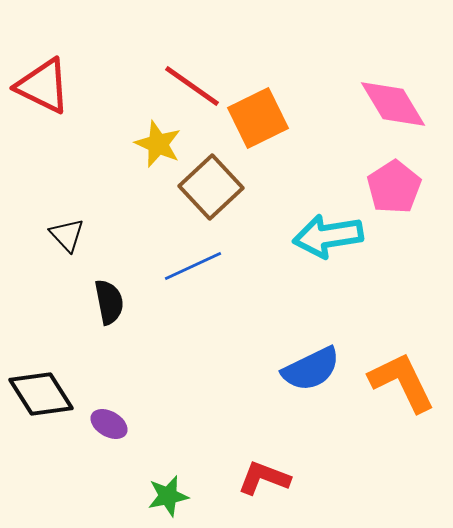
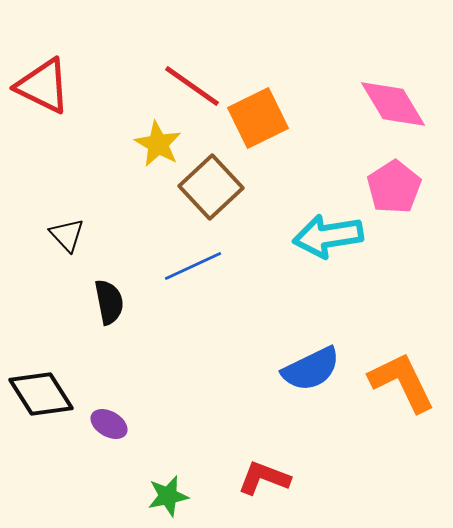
yellow star: rotated 6 degrees clockwise
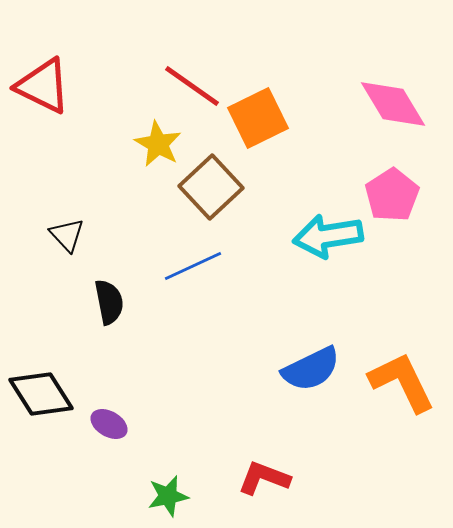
pink pentagon: moved 2 px left, 8 px down
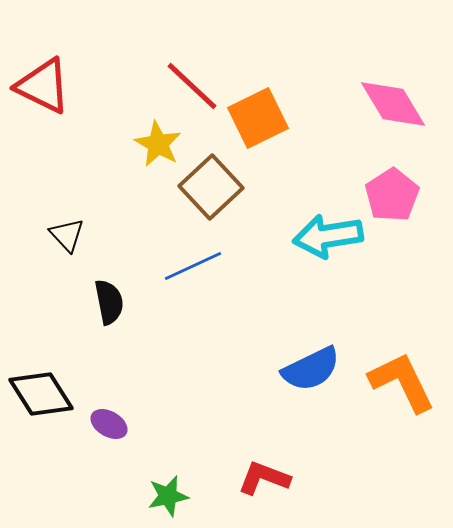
red line: rotated 8 degrees clockwise
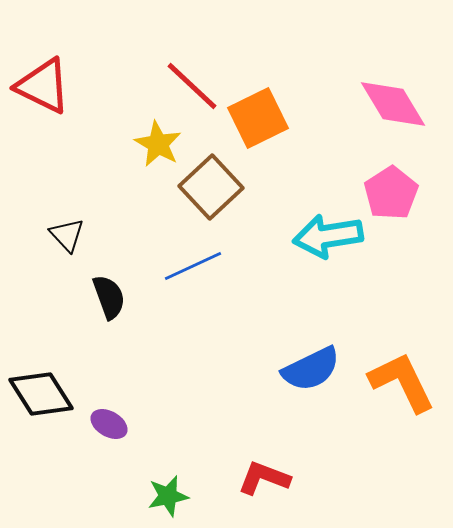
pink pentagon: moved 1 px left, 2 px up
black semicircle: moved 5 px up; rotated 9 degrees counterclockwise
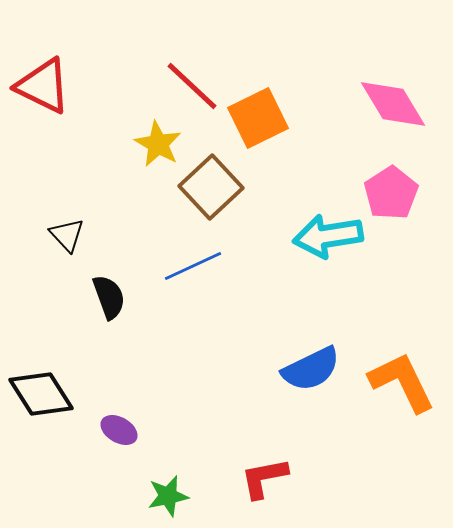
purple ellipse: moved 10 px right, 6 px down
red L-shape: rotated 32 degrees counterclockwise
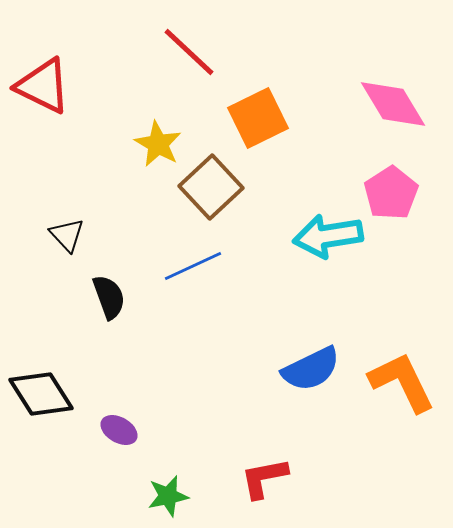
red line: moved 3 px left, 34 px up
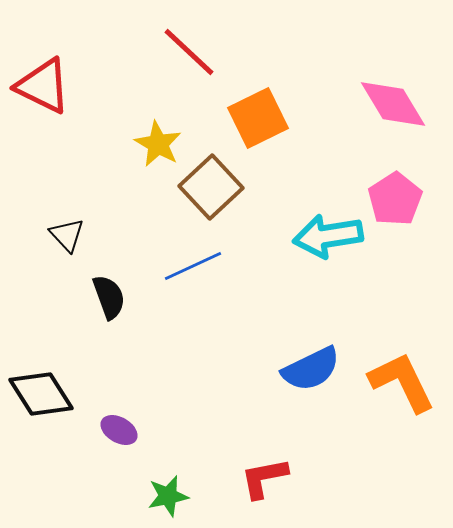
pink pentagon: moved 4 px right, 6 px down
